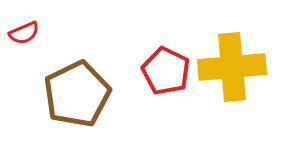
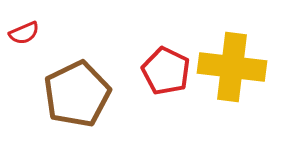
yellow cross: rotated 12 degrees clockwise
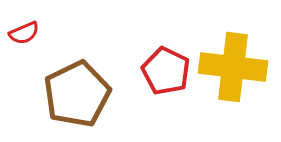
yellow cross: moved 1 px right
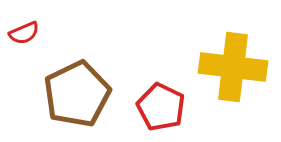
red pentagon: moved 5 px left, 36 px down
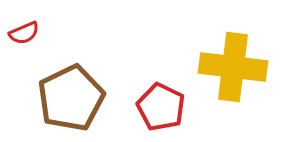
brown pentagon: moved 6 px left, 4 px down
